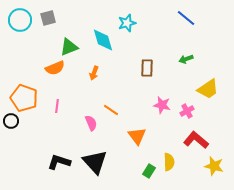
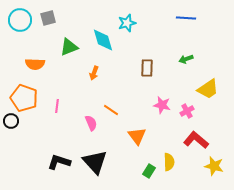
blue line: rotated 36 degrees counterclockwise
orange semicircle: moved 20 px left, 4 px up; rotated 24 degrees clockwise
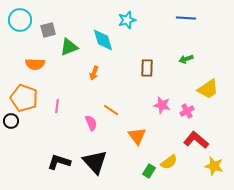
gray square: moved 12 px down
cyan star: moved 3 px up
yellow semicircle: rotated 54 degrees clockwise
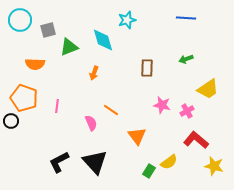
black L-shape: rotated 45 degrees counterclockwise
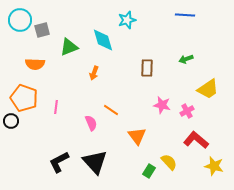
blue line: moved 1 px left, 3 px up
gray square: moved 6 px left
pink line: moved 1 px left, 1 px down
yellow semicircle: rotated 96 degrees counterclockwise
